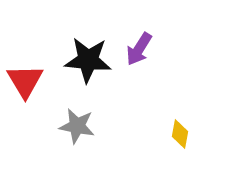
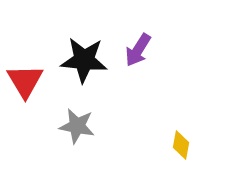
purple arrow: moved 1 px left, 1 px down
black star: moved 4 px left
yellow diamond: moved 1 px right, 11 px down
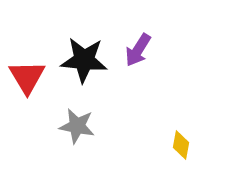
red triangle: moved 2 px right, 4 px up
